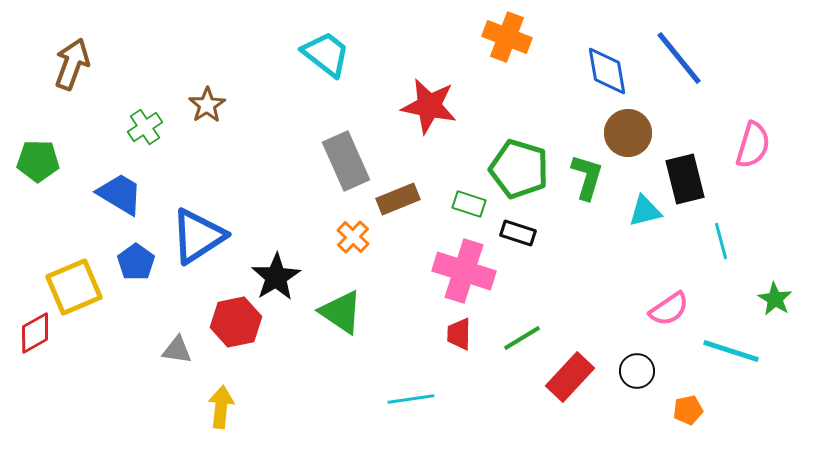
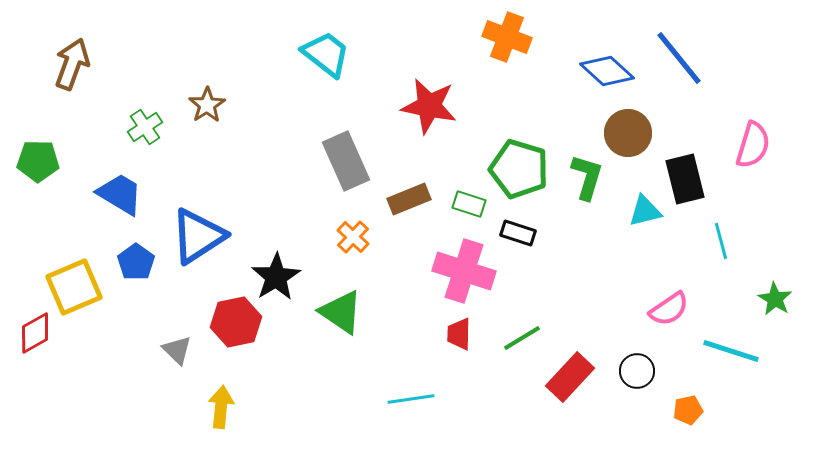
blue diamond at (607, 71): rotated 38 degrees counterclockwise
brown rectangle at (398, 199): moved 11 px right
gray triangle at (177, 350): rotated 36 degrees clockwise
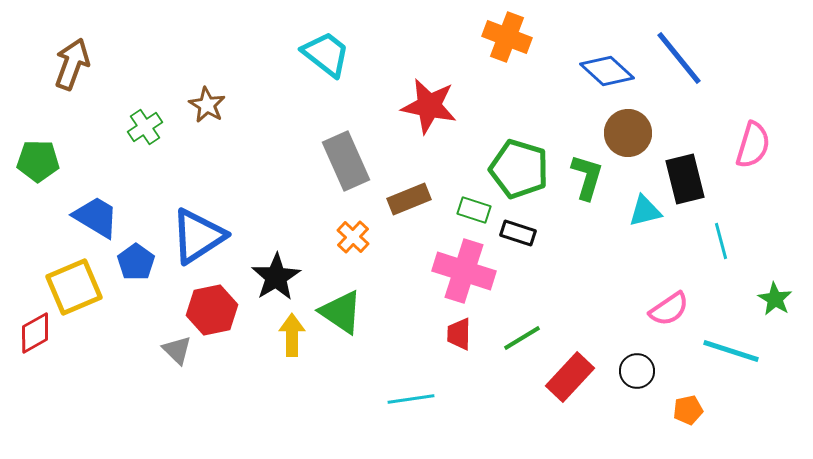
brown star at (207, 105): rotated 9 degrees counterclockwise
blue trapezoid at (120, 194): moved 24 px left, 23 px down
green rectangle at (469, 204): moved 5 px right, 6 px down
red hexagon at (236, 322): moved 24 px left, 12 px up
yellow arrow at (221, 407): moved 71 px right, 72 px up; rotated 6 degrees counterclockwise
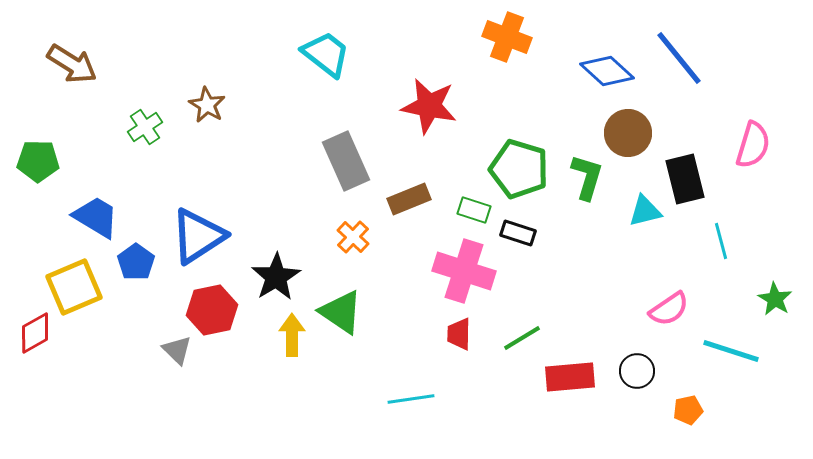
brown arrow at (72, 64): rotated 102 degrees clockwise
red rectangle at (570, 377): rotated 42 degrees clockwise
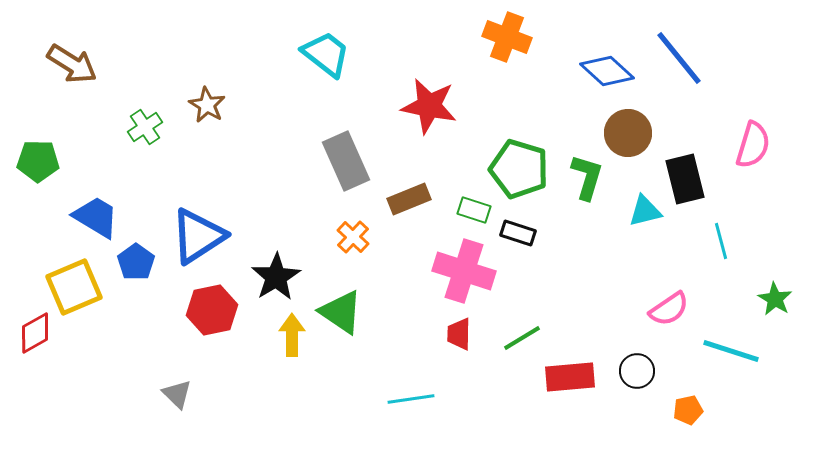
gray triangle at (177, 350): moved 44 px down
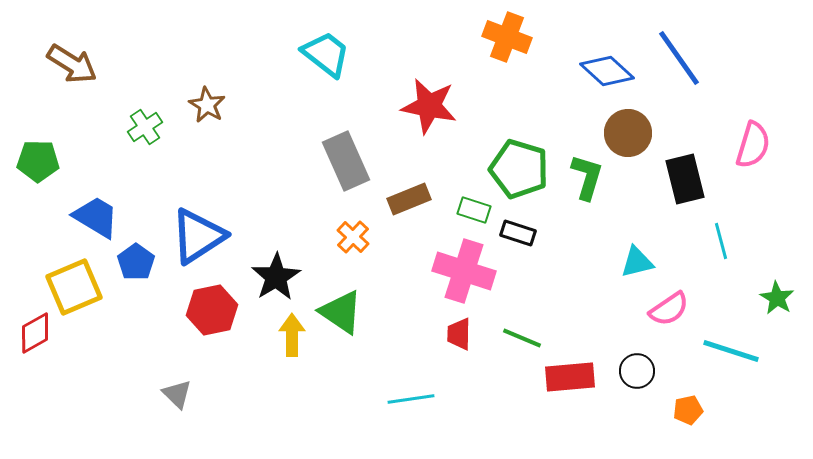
blue line at (679, 58): rotated 4 degrees clockwise
cyan triangle at (645, 211): moved 8 px left, 51 px down
green star at (775, 299): moved 2 px right, 1 px up
green line at (522, 338): rotated 54 degrees clockwise
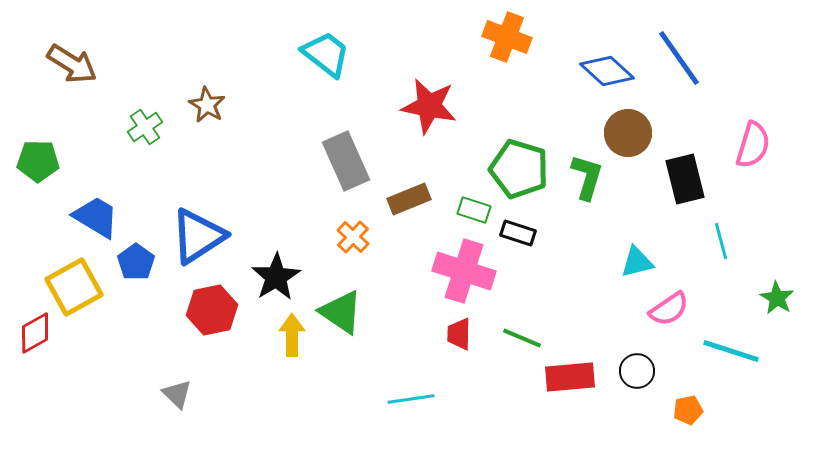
yellow square at (74, 287): rotated 6 degrees counterclockwise
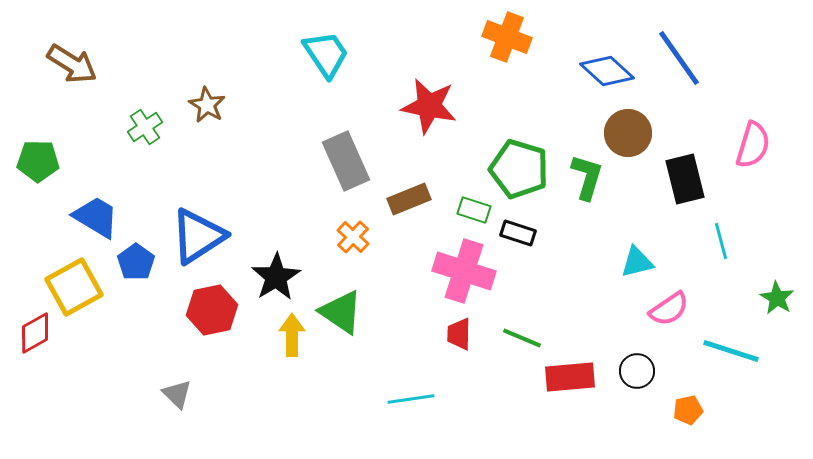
cyan trapezoid at (326, 54): rotated 18 degrees clockwise
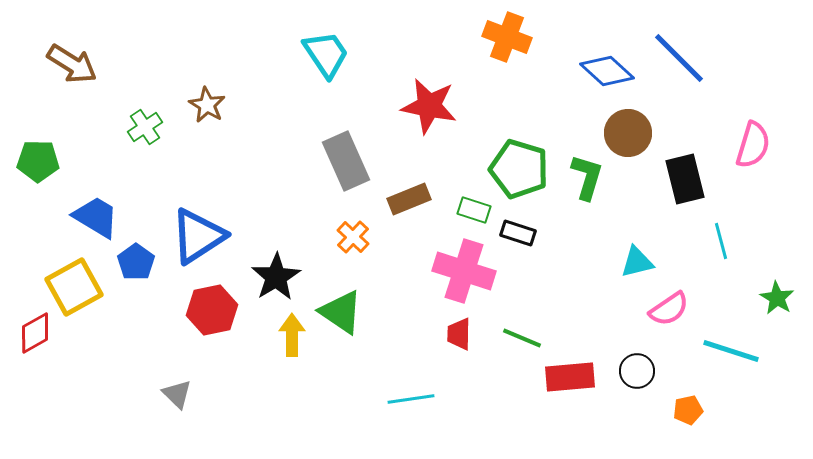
blue line at (679, 58): rotated 10 degrees counterclockwise
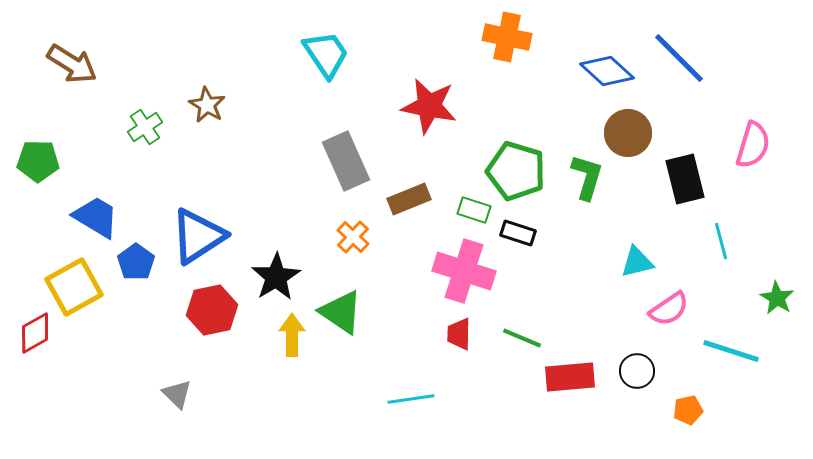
orange cross at (507, 37): rotated 9 degrees counterclockwise
green pentagon at (519, 169): moved 3 px left, 2 px down
